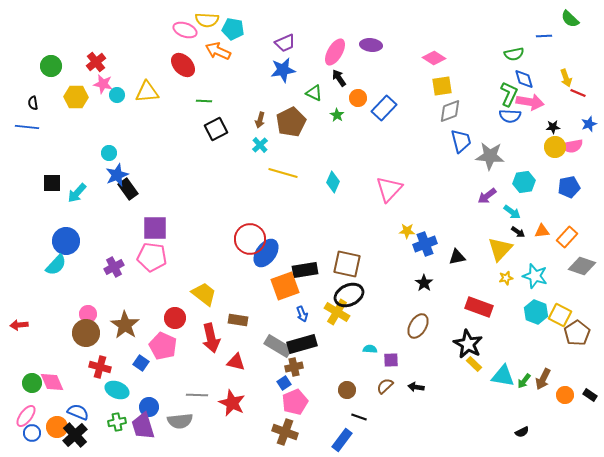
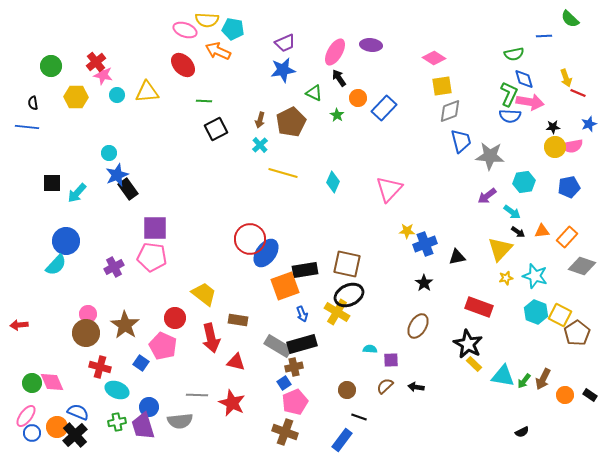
pink star at (103, 84): moved 9 px up
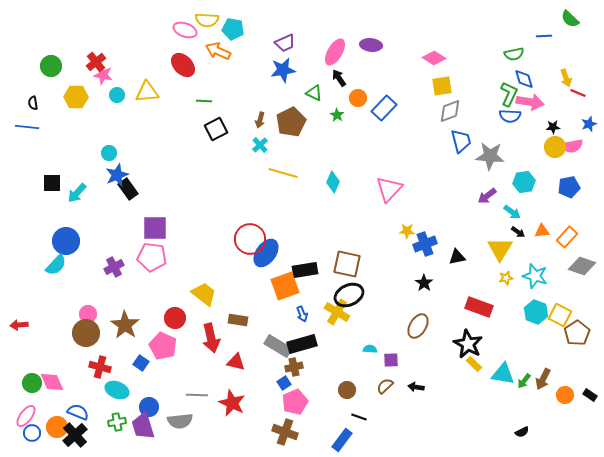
yellow triangle at (500, 249): rotated 12 degrees counterclockwise
cyan triangle at (503, 376): moved 2 px up
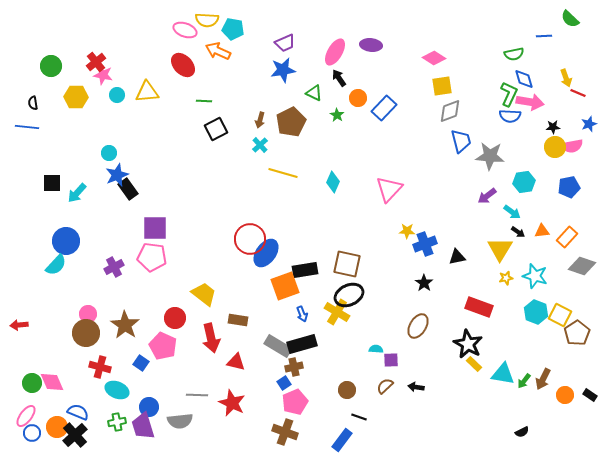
cyan semicircle at (370, 349): moved 6 px right
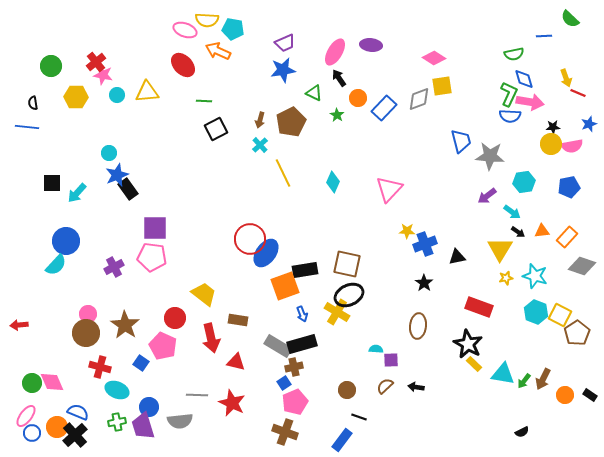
gray diamond at (450, 111): moved 31 px left, 12 px up
yellow circle at (555, 147): moved 4 px left, 3 px up
yellow line at (283, 173): rotated 48 degrees clockwise
brown ellipse at (418, 326): rotated 25 degrees counterclockwise
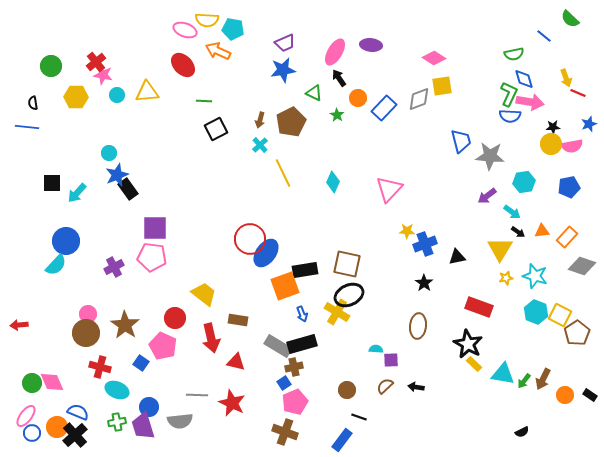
blue line at (544, 36): rotated 42 degrees clockwise
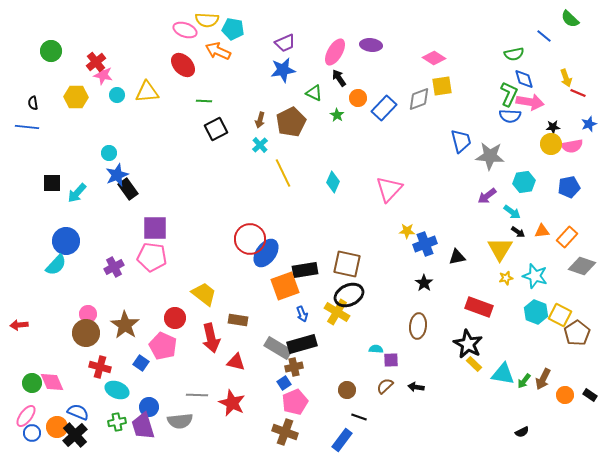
green circle at (51, 66): moved 15 px up
gray rectangle at (278, 346): moved 2 px down
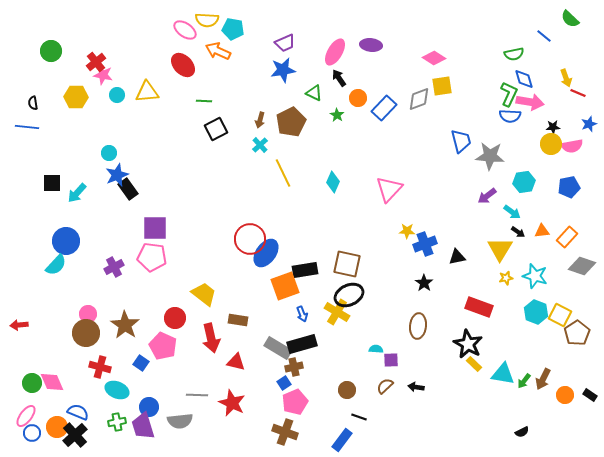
pink ellipse at (185, 30): rotated 15 degrees clockwise
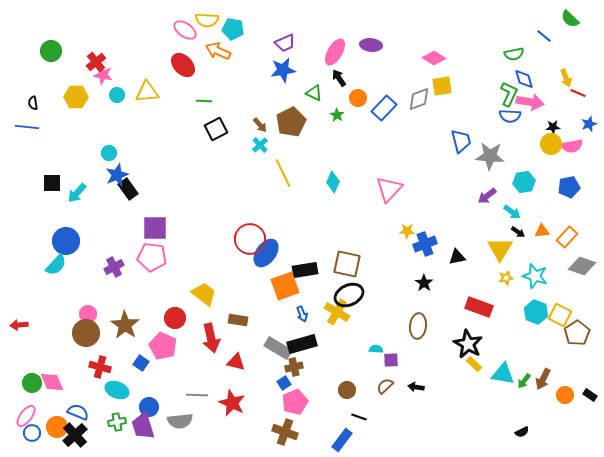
brown arrow at (260, 120): moved 5 px down; rotated 56 degrees counterclockwise
